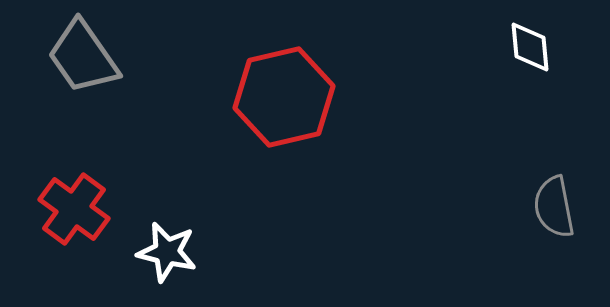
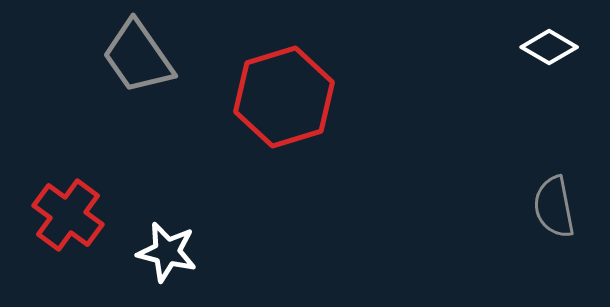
white diamond: moved 19 px right; rotated 54 degrees counterclockwise
gray trapezoid: moved 55 px right
red hexagon: rotated 4 degrees counterclockwise
red cross: moved 6 px left, 6 px down
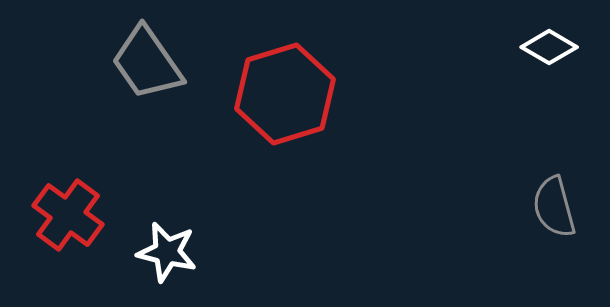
gray trapezoid: moved 9 px right, 6 px down
red hexagon: moved 1 px right, 3 px up
gray semicircle: rotated 4 degrees counterclockwise
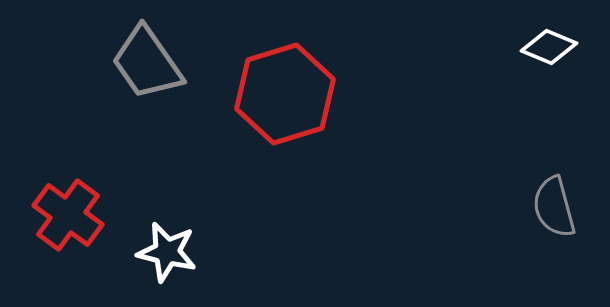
white diamond: rotated 8 degrees counterclockwise
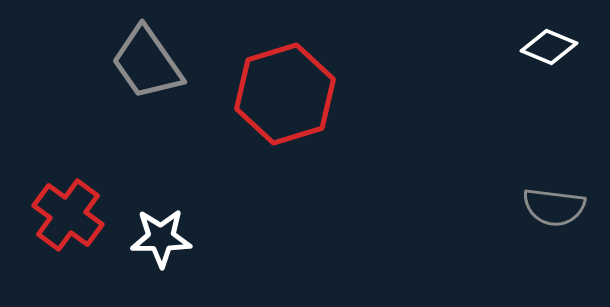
gray semicircle: rotated 68 degrees counterclockwise
white star: moved 6 px left, 14 px up; rotated 14 degrees counterclockwise
